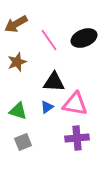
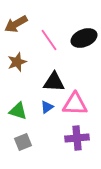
pink triangle: rotated 8 degrees counterclockwise
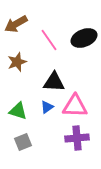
pink triangle: moved 2 px down
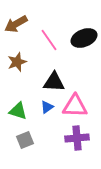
gray square: moved 2 px right, 2 px up
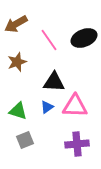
purple cross: moved 6 px down
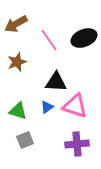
black triangle: moved 2 px right
pink triangle: rotated 16 degrees clockwise
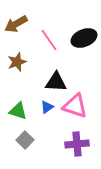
gray square: rotated 24 degrees counterclockwise
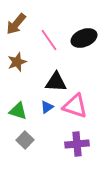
brown arrow: rotated 20 degrees counterclockwise
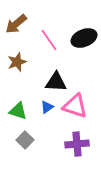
brown arrow: rotated 10 degrees clockwise
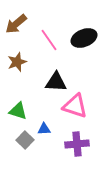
blue triangle: moved 3 px left, 22 px down; rotated 32 degrees clockwise
